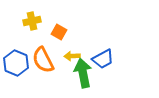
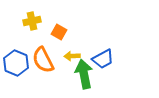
green arrow: moved 1 px right, 1 px down
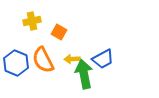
yellow arrow: moved 3 px down
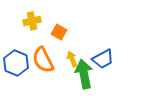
yellow arrow: rotated 70 degrees clockwise
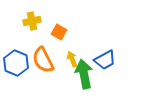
blue trapezoid: moved 2 px right, 1 px down
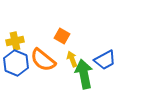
yellow cross: moved 17 px left, 20 px down
orange square: moved 3 px right, 4 px down
orange semicircle: rotated 24 degrees counterclockwise
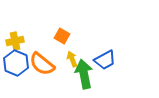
orange semicircle: moved 1 px left, 4 px down
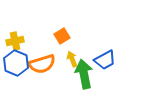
orange square: rotated 28 degrees clockwise
orange semicircle: rotated 56 degrees counterclockwise
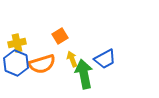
orange square: moved 2 px left
yellow cross: moved 2 px right, 2 px down
blue trapezoid: moved 1 px up
